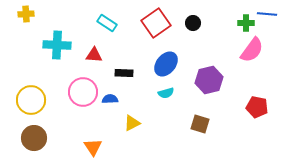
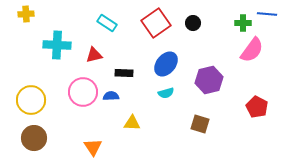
green cross: moved 3 px left
red triangle: rotated 18 degrees counterclockwise
blue semicircle: moved 1 px right, 3 px up
red pentagon: rotated 15 degrees clockwise
yellow triangle: rotated 30 degrees clockwise
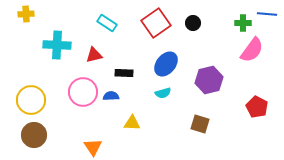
cyan semicircle: moved 3 px left
brown circle: moved 3 px up
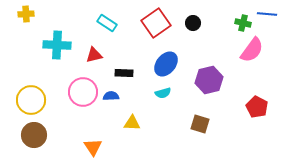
green cross: rotated 14 degrees clockwise
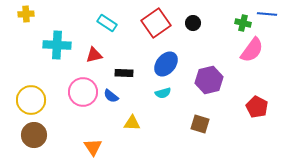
blue semicircle: rotated 140 degrees counterclockwise
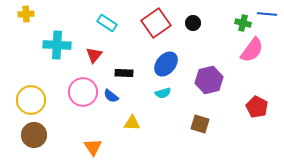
red triangle: rotated 36 degrees counterclockwise
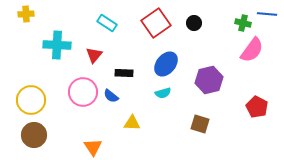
black circle: moved 1 px right
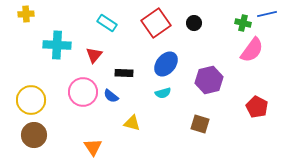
blue line: rotated 18 degrees counterclockwise
yellow triangle: rotated 12 degrees clockwise
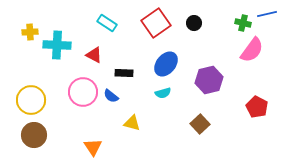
yellow cross: moved 4 px right, 18 px down
red triangle: rotated 42 degrees counterclockwise
brown square: rotated 30 degrees clockwise
